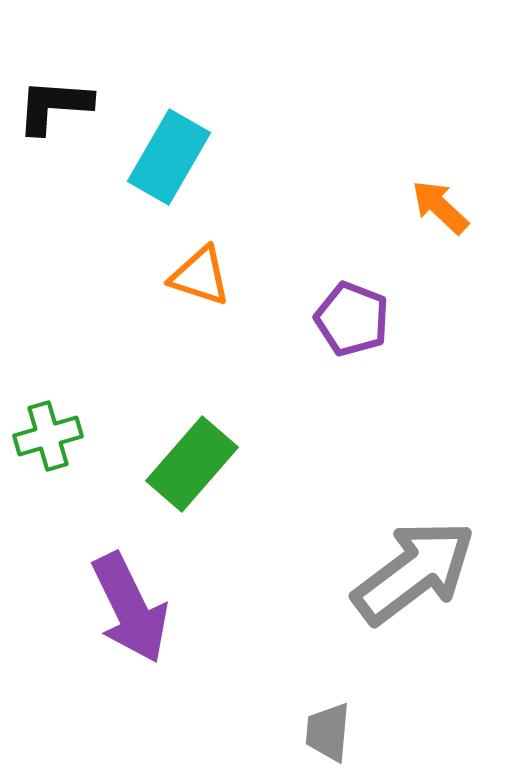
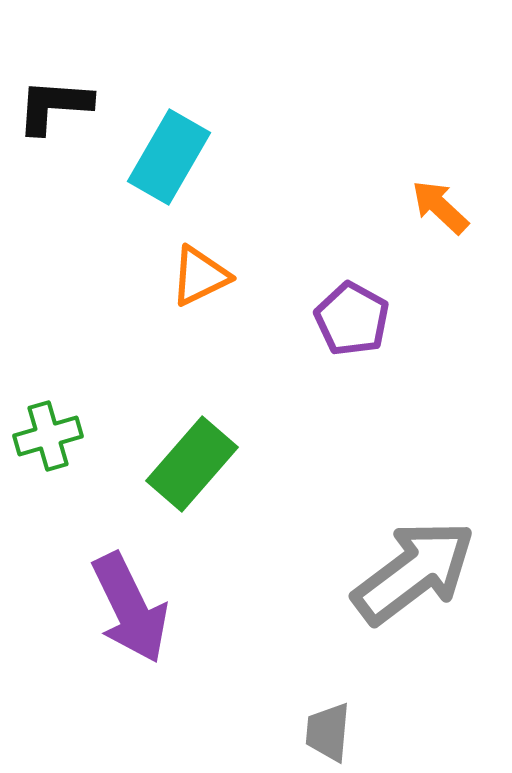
orange triangle: rotated 44 degrees counterclockwise
purple pentagon: rotated 8 degrees clockwise
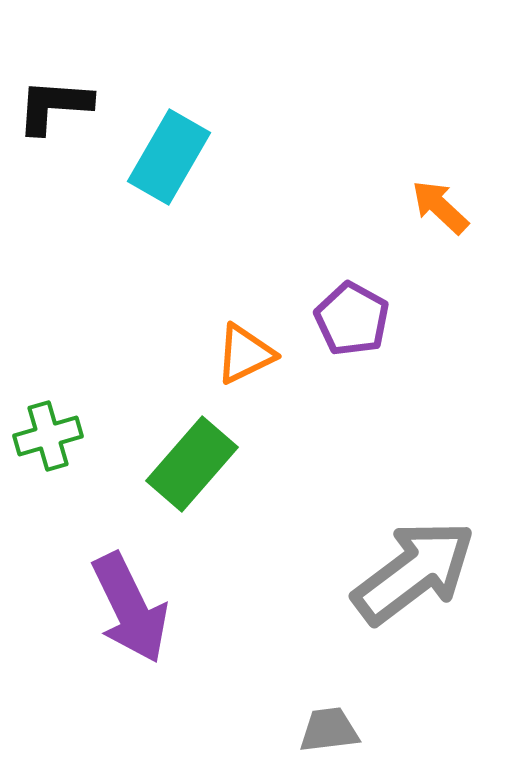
orange triangle: moved 45 px right, 78 px down
gray trapezoid: moved 1 px right, 2 px up; rotated 78 degrees clockwise
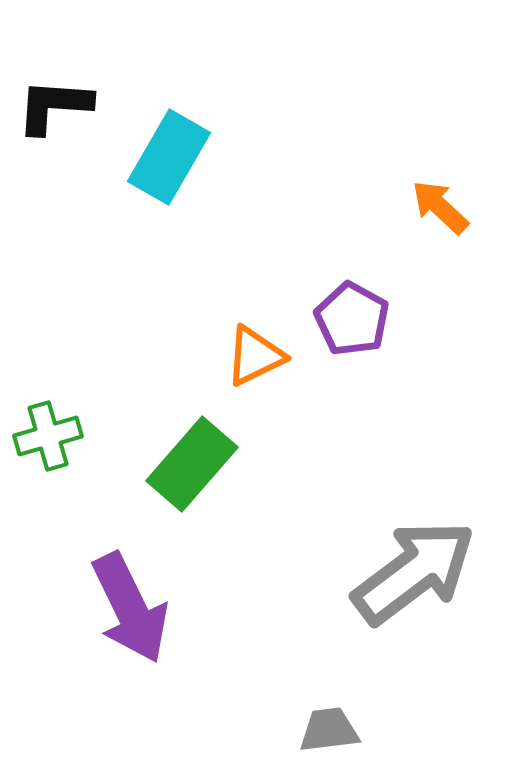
orange triangle: moved 10 px right, 2 px down
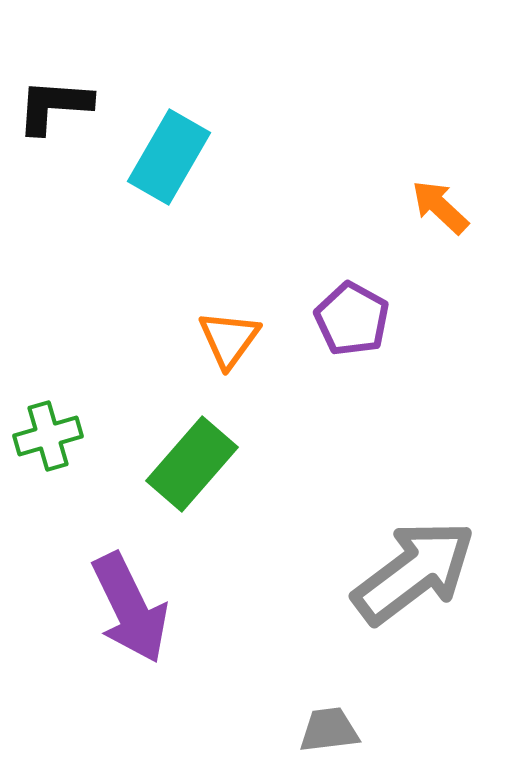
orange triangle: moved 26 px left, 17 px up; rotated 28 degrees counterclockwise
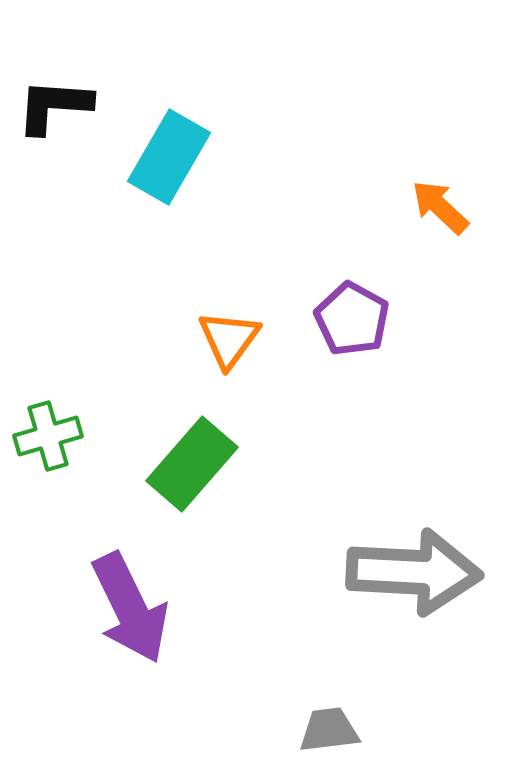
gray arrow: rotated 40 degrees clockwise
